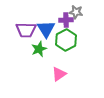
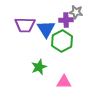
purple trapezoid: moved 1 px left, 5 px up
green hexagon: moved 4 px left, 1 px down
green star: moved 18 px down
pink triangle: moved 5 px right, 8 px down; rotated 35 degrees clockwise
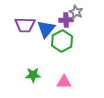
gray star: rotated 16 degrees clockwise
blue triangle: rotated 12 degrees clockwise
green star: moved 6 px left, 8 px down; rotated 21 degrees clockwise
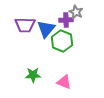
green hexagon: rotated 10 degrees counterclockwise
pink triangle: rotated 21 degrees clockwise
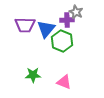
purple cross: moved 1 px right
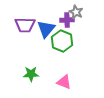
green star: moved 2 px left, 1 px up
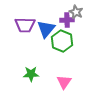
pink triangle: rotated 42 degrees clockwise
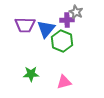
pink triangle: rotated 42 degrees clockwise
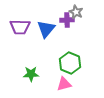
purple trapezoid: moved 5 px left, 2 px down
green hexagon: moved 8 px right, 22 px down
pink triangle: moved 2 px down
